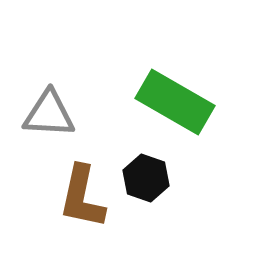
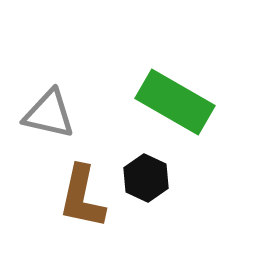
gray triangle: rotated 10 degrees clockwise
black hexagon: rotated 6 degrees clockwise
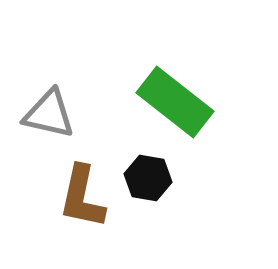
green rectangle: rotated 8 degrees clockwise
black hexagon: moved 2 px right; rotated 15 degrees counterclockwise
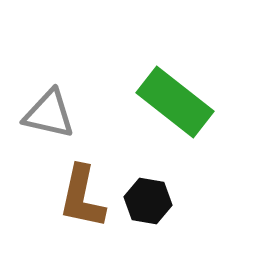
black hexagon: moved 23 px down
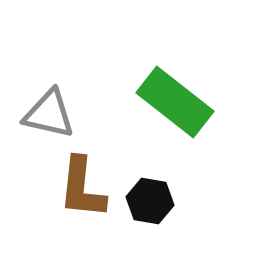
brown L-shape: moved 9 px up; rotated 6 degrees counterclockwise
black hexagon: moved 2 px right
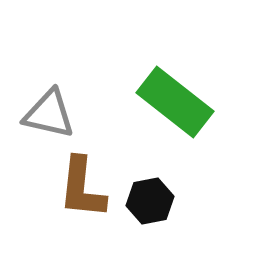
black hexagon: rotated 21 degrees counterclockwise
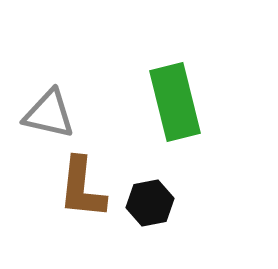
green rectangle: rotated 38 degrees clockwise
black hexagon: moved 2 px down
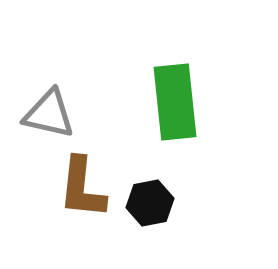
green rectangle: rotated 8 degrees clockwise
